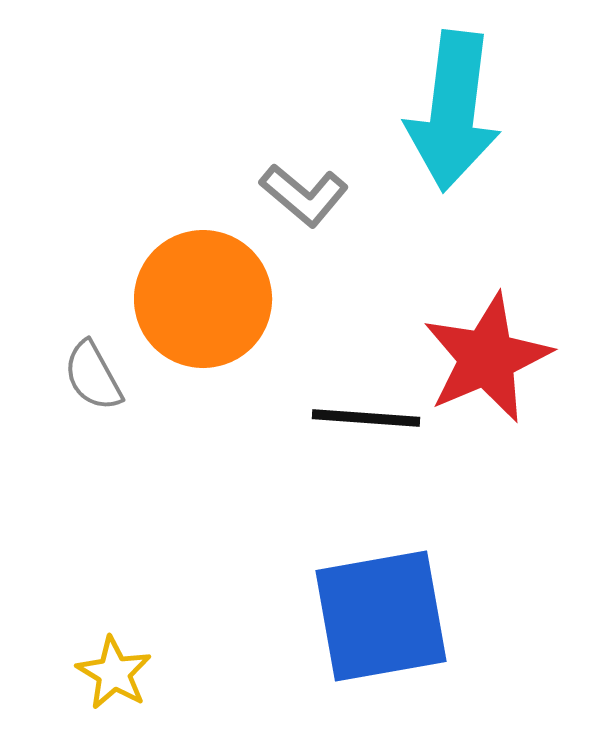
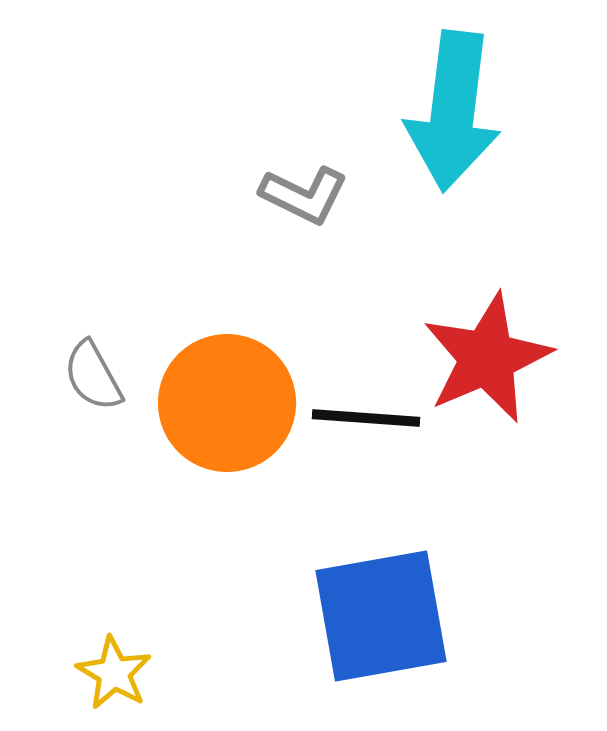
gray L-shape: rotated 14 degrees counterclockwise
orange circle: moved 24 px right, 104 px down
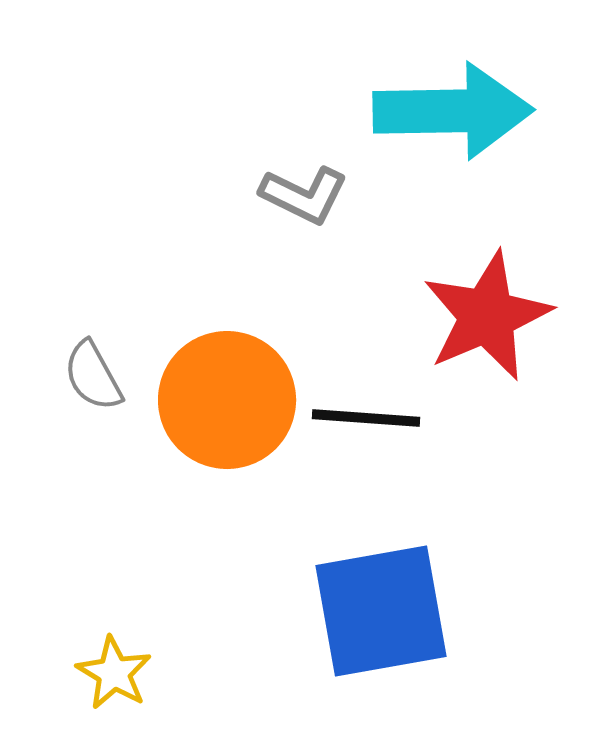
cyan arrow: rotated 98 degrees counterclockwise
red star: moved 42 px up
orange circle: moved 3 px up
blue square: moved 5 px up
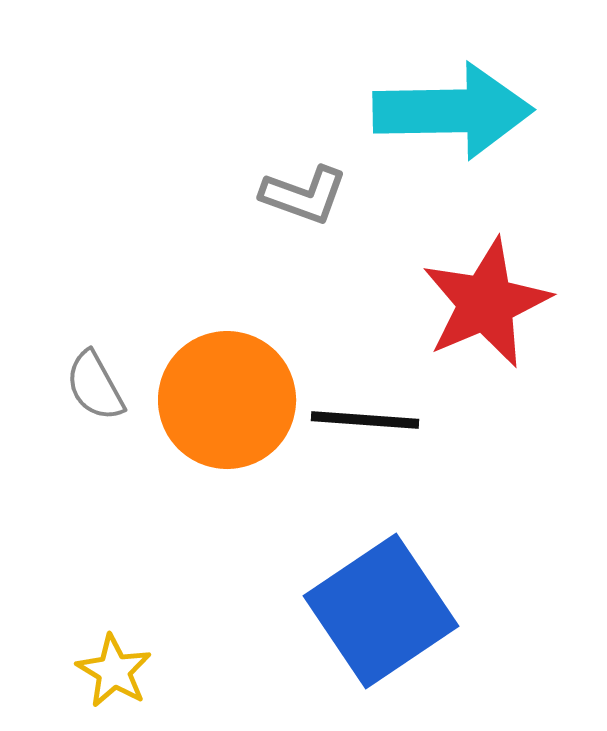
gray L-shape: rotated 6 degrees counterclockwise
red star: moved 1 px left, 13 px up
gray semicircle: moved 2 px right, 10 px down
black line: moved 1 px left, 2 px down
blue square: rotated 24 degrees counterclockwise
yellow star: moved 2 px up
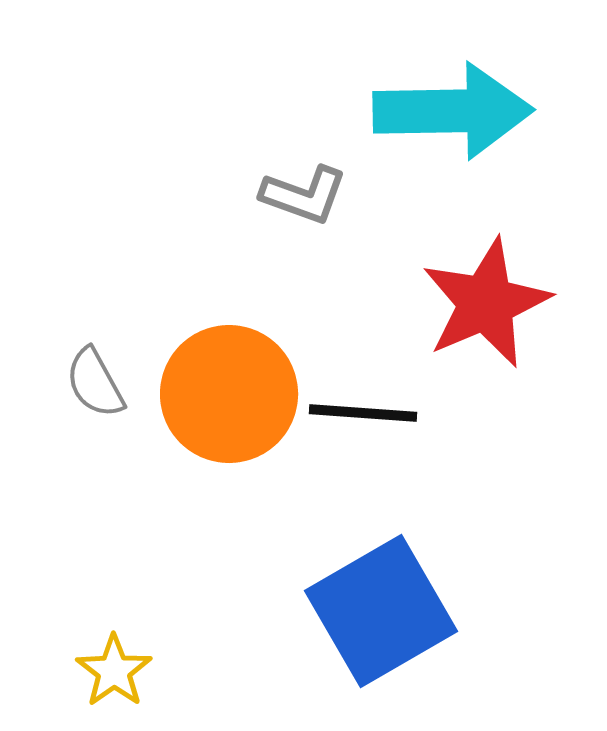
gray semicircle: moved 3 px up
orange circle: moved 2 px right, 6 px up
black line: moved 2 px left, 7 px up
blue square: rotated 4 degrees clockwise
yellow star: rotated 6 degrees clockwise
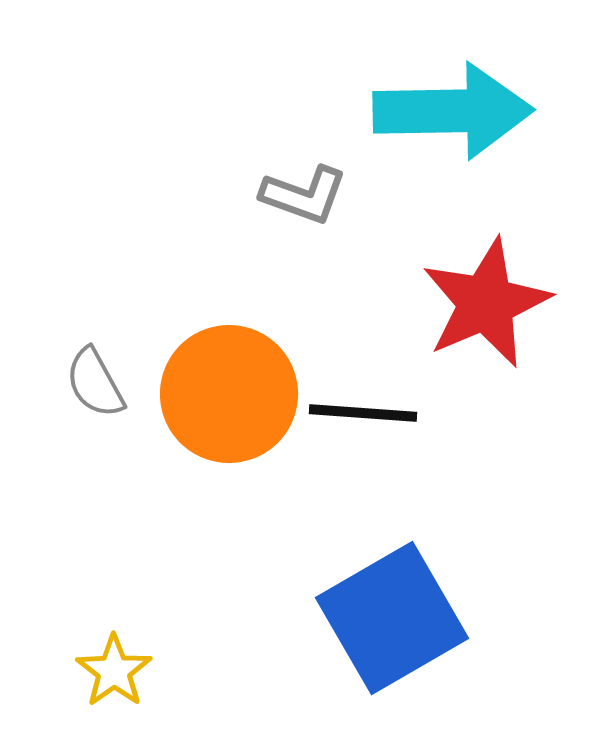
blue square: moved 11 px right, 7 px down
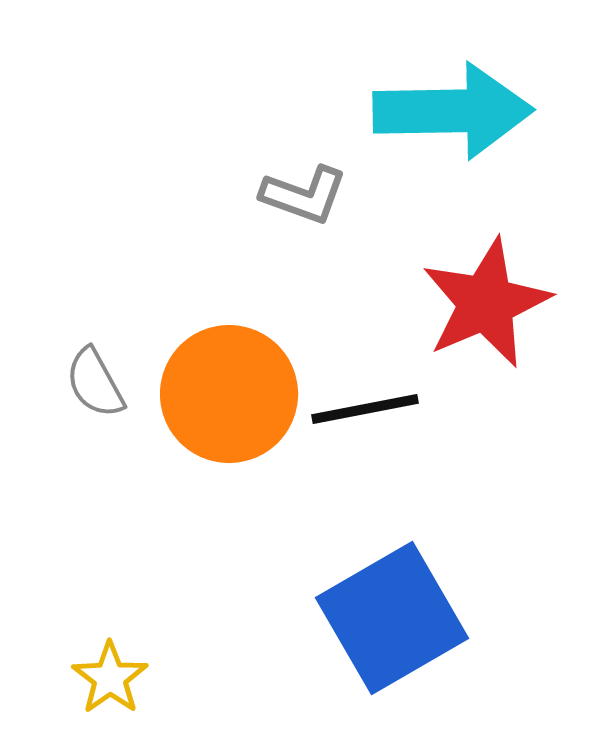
black line: moved 2 px right, 4 px up; rotated 15 degrees counterclockwise
yellow star: moved 4 px left, 7 px down
